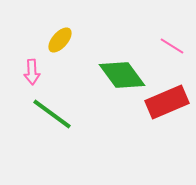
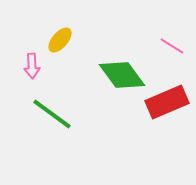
pink arrow: moved 6 px up
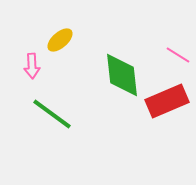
yellow ellipse: rotated 8 degrees clockwise
pink line: moved 6 px right, 9 px down
green diamond: rotated 30 degrees clockwise
red rectangle: moved 1 px up
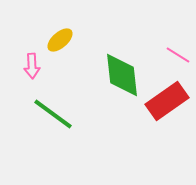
red rectangle: rotated 12 degrees counterclockwise
green line: moved 1 px right
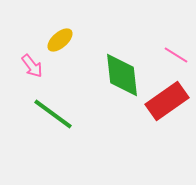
pink line: moved 2 px left
pink arrow: rotated 35 degrees counterclockwise
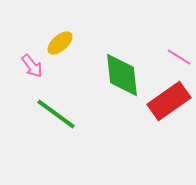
yellow ellipse: moved 3 px down
pink line: moved 3 px right, 2 px down
red rectangle: moved 2 px right
green line: moved 3 px right
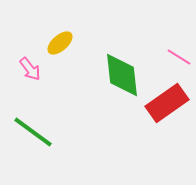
pink arrow: moved 2 px left, 3 px down
red rectangle: moved 2 px left, 2 px down
green line: moved 23 px left, 18 px down
